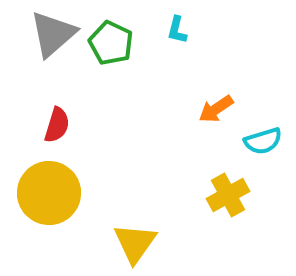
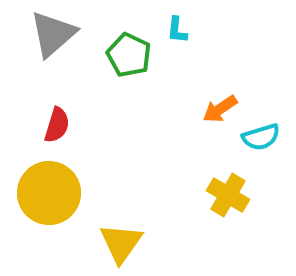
cyan L-shape: rotated 8 degrees counterclockwise
green pentagon: moved 18 px right, 12 px down
orange arrow: moved 4 px right
cyan semicircle: moved 2 px left, 4 px up
yellow cross: rotated 30 degrees counterclockwise
yellow triangle: moved 14 px left
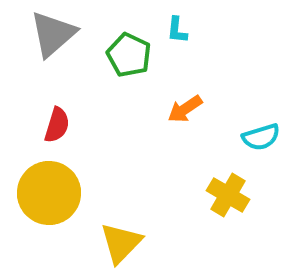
orange arrow: moved 35 px left
yellow triangle: rotated 9 degrees clockwise
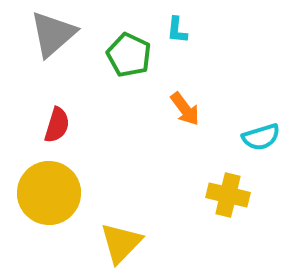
orange arrow: rotated 93 degrees counterclockwise
yellow cross: rotated 18 degrees counterclockwise
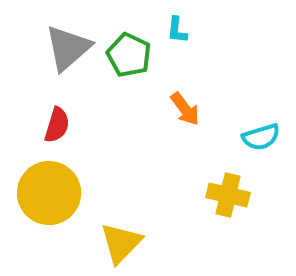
gray triangle: moved 15 px right, 14 px down
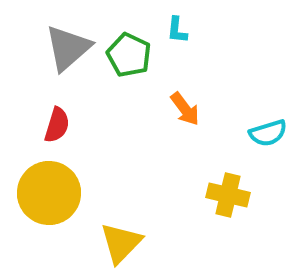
cyan semicircle: moved 7 px right, 4 px up
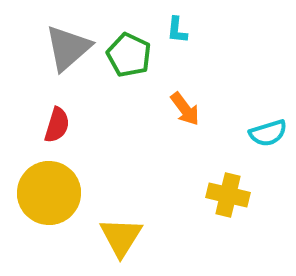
yellow triangle: moved 6 px up; rotated 12 degrees counterclockwise
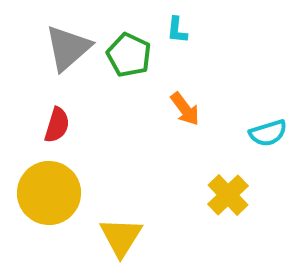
yellow cross: rotated 33 degrees clockwise
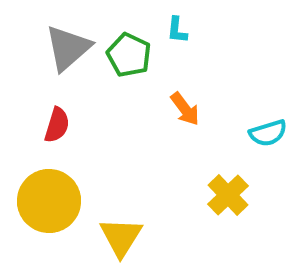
yellow circle: moved 8 px down
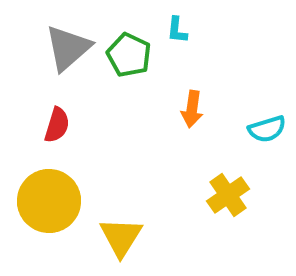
orange arrow: moved 7 px right; rotated 45 degrees clockwise
cyan semicircle: moved 1 px left, 4 px up
yellow cross: rotated 9 degrees clockwise
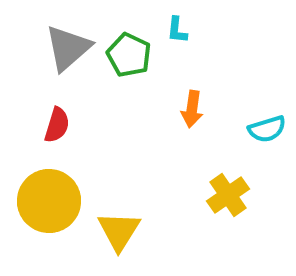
yellow triangle: moved 2 px left, 6 px up
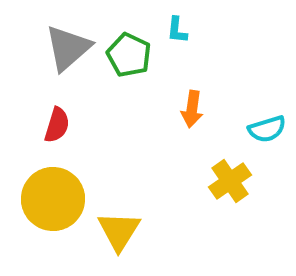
yellow cross: moved 2 px right, 14 px up
yellow circle: moved 4 px right, 2 px up
